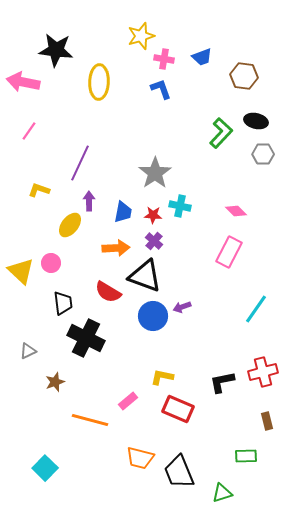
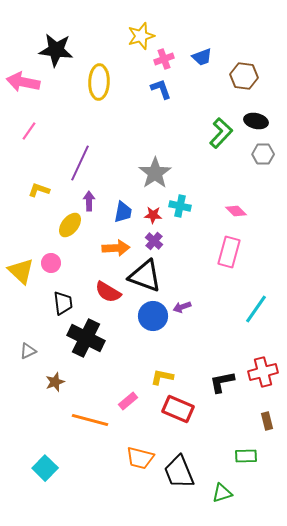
pink cross at (164, 59): rotated 30 degrees counterclockwise
pink rectangle at (229, 252): rotated 12 degrees counterclockwise
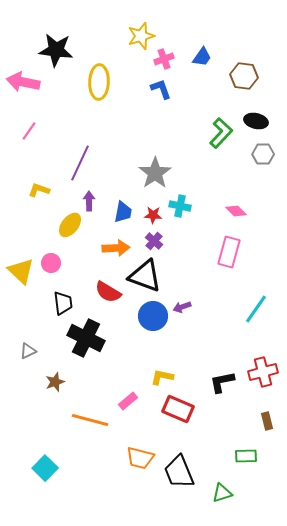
blue trapezoid at (202, 57): rotated 35 degrees counterclockwise
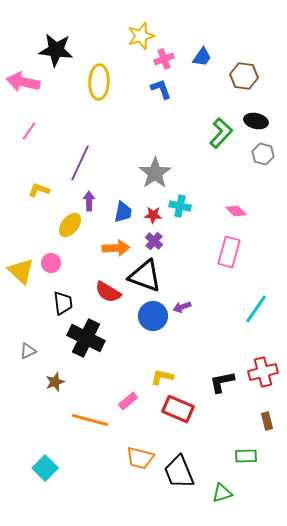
gray hexagon at (263, 154): rotated 15 degrees clockwise
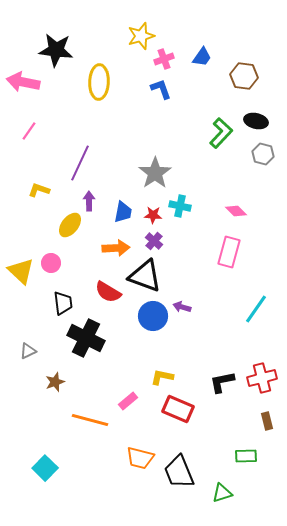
purple arrow at (182, 307): rotated 36 degrees clockwise
red cross at (263, 372): moved 1 px left, 6 px down
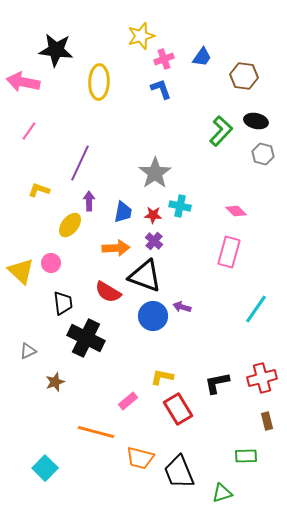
green L-shape at (221, 133): moved 2 px up
black L-shape at (222, 382): moved 5 px left, 1 px down
red rectangle at (178, 409): rotated 36 degrees clockwise
orange line at (90, 420): moved 6 px right, 12 px down
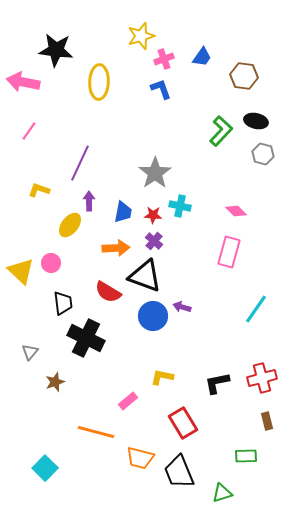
gray triangle at (28, 351): moved 2 px right, 1 px down; rotated 24 degrees counterclockwise
red rectangle at (178, 409): moved 5 px right, 14 px down
